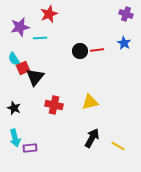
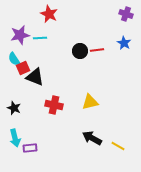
red star: rotated 24 degrees counterclockwise
purple star: moved 8 px down
black triangle: rotated 48 degrees counterclockwise
black arrow: rotated 90 degrees counterclockwise
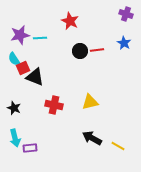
red star: moved 21 px right, 7 px down
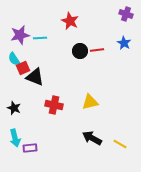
yellow line: moved 2 px right, 2 px up
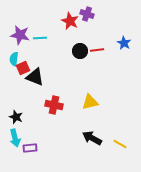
purple cross: moved 39 px left
purple star: rotated 24 degrees clockwise
cyan semicircle: rotated 40 degrees clockwise
black star: moved 2 px right, 9 px down
